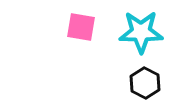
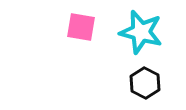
cyan star: rotated 15 degrees clockwise
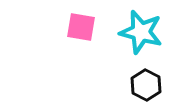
black hexagon: moved 1 px right, 2 px down
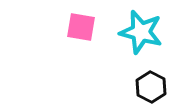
black hexagon: moved 5 px right, 2 px down
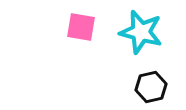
black hexagon: rotated 20 degrees clockwise
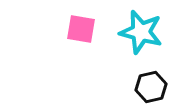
pink square: moved 2 px down
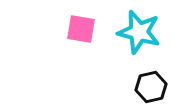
cyan star: moved 2 px left
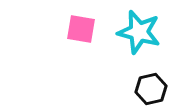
black hexagon: moved 2 px down
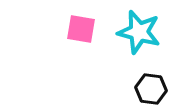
black hexagon: rotated 20 degrees clockwise
